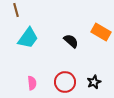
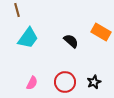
brown line: moved 1 px right
pink semicircle: rotated 32 degrees clockwise
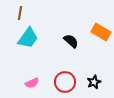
brown line: moved 3 px right, 3 px down; rotated 24 degrees clockwise
pink semicircle: rotated 40 degrees clockwise
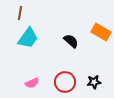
black star: rotated 16 degrees clockwise
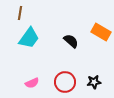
cyan trapezoid: moved 1 px right
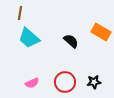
cyan trapezoid: rotated 95 degrees clockwise
